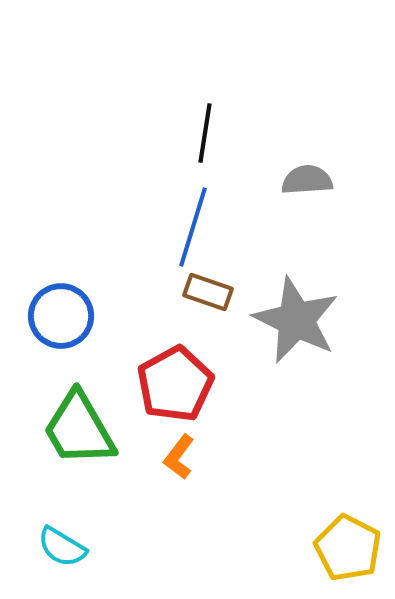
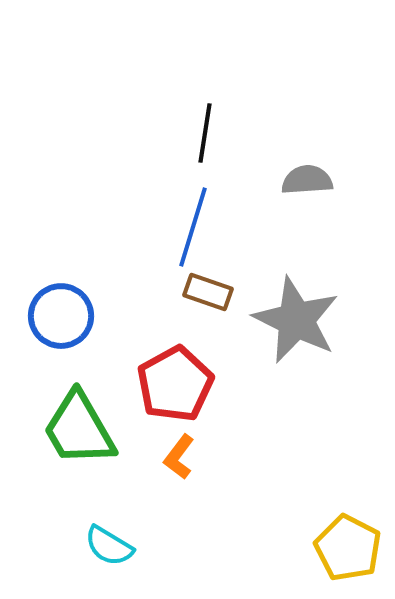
cyan semicircle: moved 47 px right, 1 px up
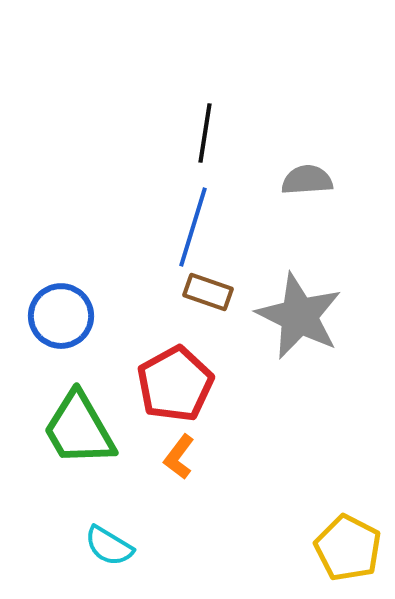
gray star: moved 3 px right, 4 px up
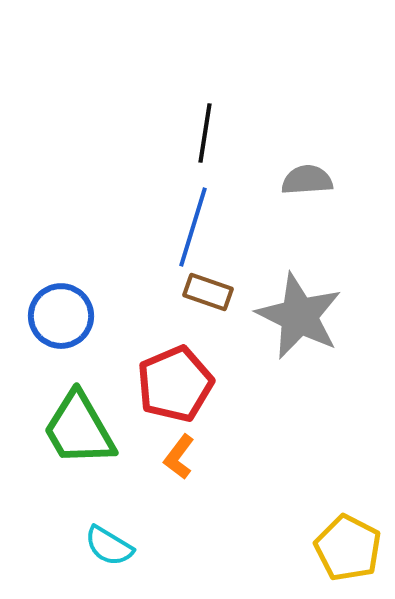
red pentagon: rotated 6 degrees clockwise
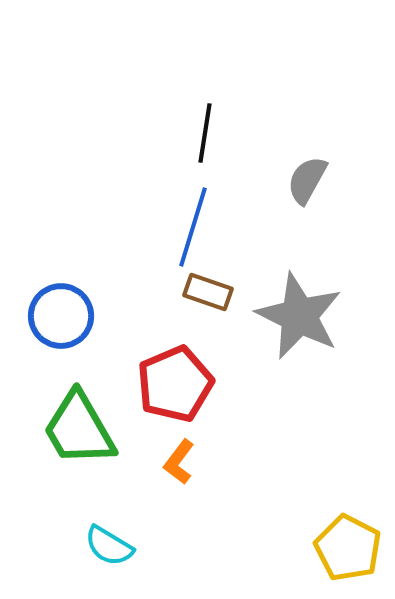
gray semicircle: rotated 57 degrees counterclockwise
orange L-shape: moved 5 px down
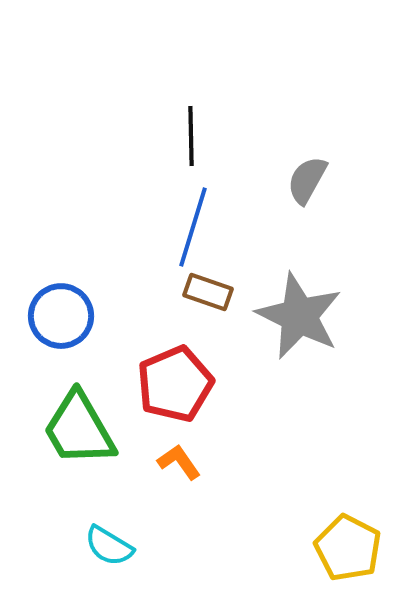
black line: moved 14 px left, 3 px down; rotated 10 degrees counterclockwise
orange L-shape: rotated 108 degrees clockwise
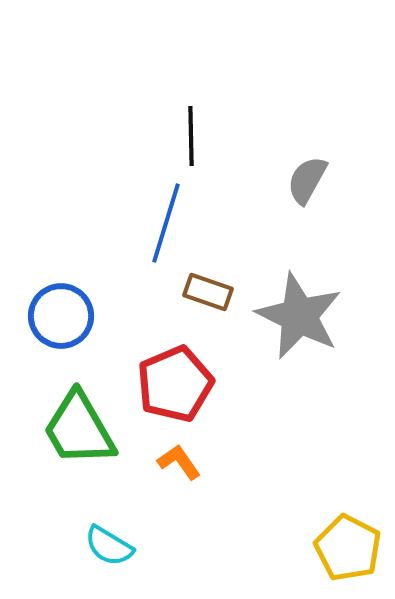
blue line: moved 27 px left, 4 px up
